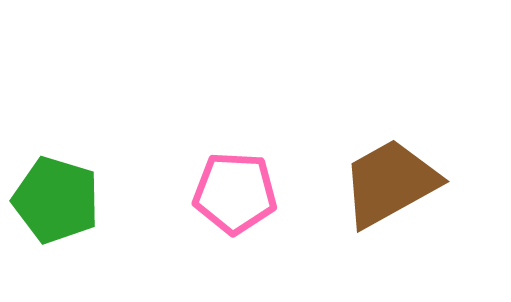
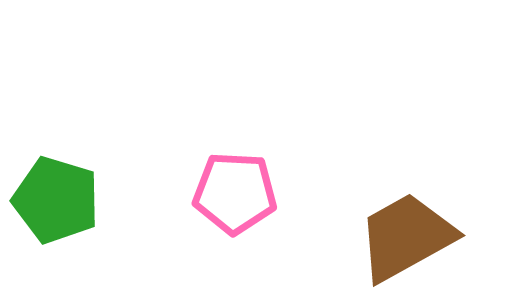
brown trapezoid: moved 16 px right, 54 px down
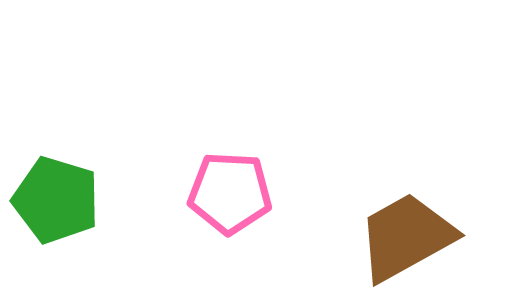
pink pentagon: moved 5 px left
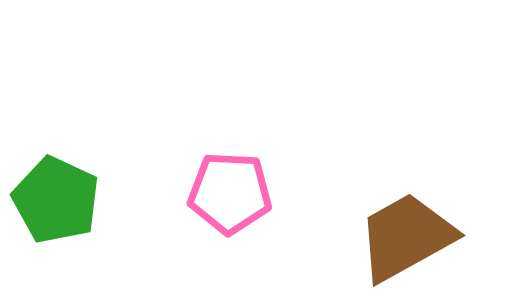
green pentagon: rotated 8 degrees clockwise
